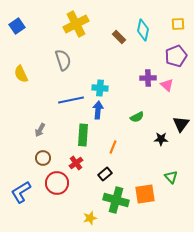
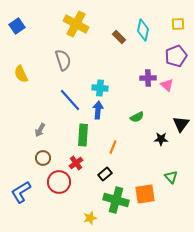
yellow cross: rotated 35 degrees counterclockwise
blue line: moved 1 px left; rotated 60 degrees clockwise
red circle: moved 2 px right, 1 px up
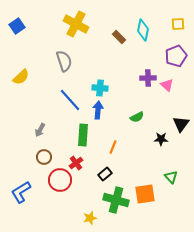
gray semicircle: moved 1 px right, 1 px down
yellow semicircle: moved 3 px down; rotated 108 degrees counterclockwise
brown circle: moved 1 px right, 1 px up
red circle: moved 1 px right, 2 px up
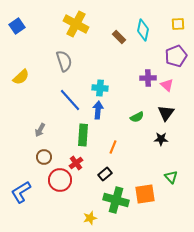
black triangle: moved 15 px left, 11 px up
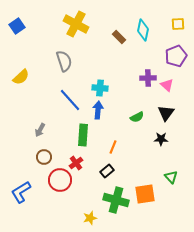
black rectangle: moved 2 px right, 3 px up
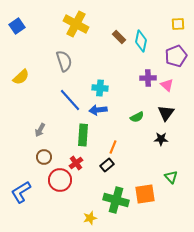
cyan diamond: moved 2 px left, 11 px down
blue arrow: rotated 102 degrees counterclockwise
black rectangle: moved 6 px up
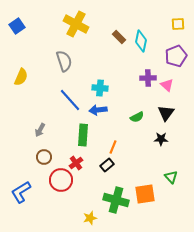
yellow semicircle: rotated 24 degrees counterclockwise
red circle: moved 1 px right
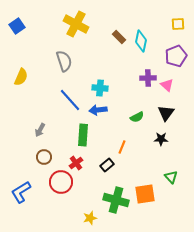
orange line: moved 9 px right
red circle: moved 2 px down
